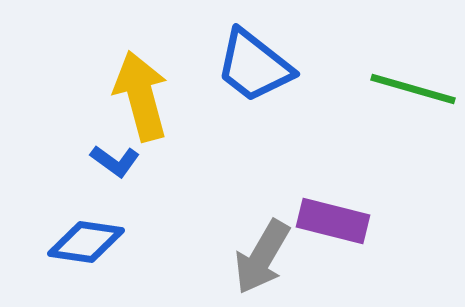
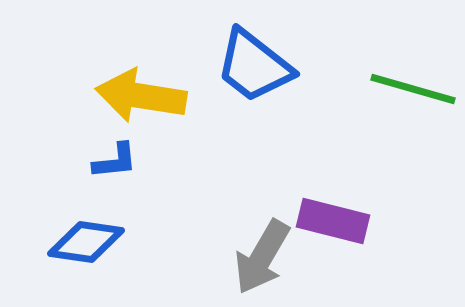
yellow arrow: rotated 66 degrees counterclockwise
blue L-shape: rotated 42 degrees counterclockwise
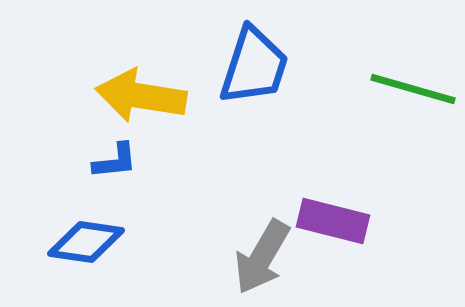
blue trapezoid: rotated 110 degrees counterclockwise
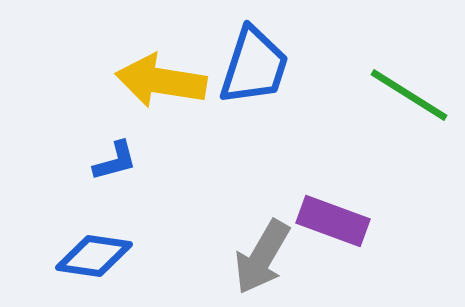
green line: moved 4 px left, 6 px down; rotated 16 degrees clockwise
yellow arrow: moved 20 px right, 15 px up
blue L-shape: rotated 9 degrees counterclockwise
purple rectangle: rotated 6 degrees clockwise
blue diamond: moved 8 px right, 14 px down
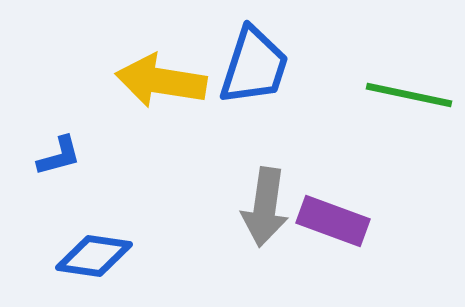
green line: rotated 20 degrees counterclockwise
blue L-shape: moved 56 px left, 5 px up
gray arrow: moved 3 px right, 50 px up; rotated 22 degrees counterclockwise
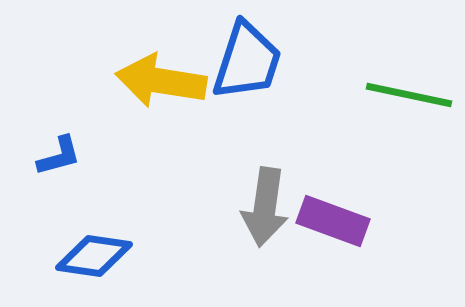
blue trapezoid: moved 7 px left, 5 px up
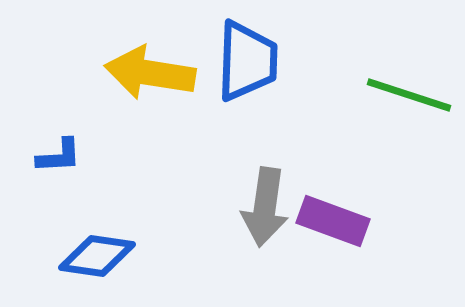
blue trapezoid: rotated 16 degrees counterclockwise
yellow arrow: moved 11 px left, 8 px up
green line: rotated 6 degrees clockwise
blue L-shape: rotated 12 degrees clockwise
blue diamond: moved 3 px right
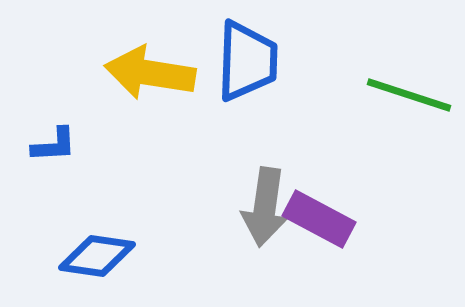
blue L-shape: moved 5 px left, 11 px up
purple rectangle: moved 14 px left, 2 px up; rotated 8 degrees clockwise
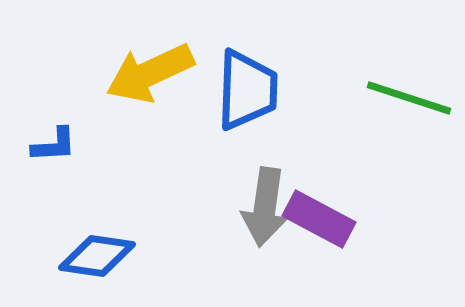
blue trapezoid: moved 29 px down
yellow arrow: rotated 34 degrees counterclockwise
green line: moved 3 px down
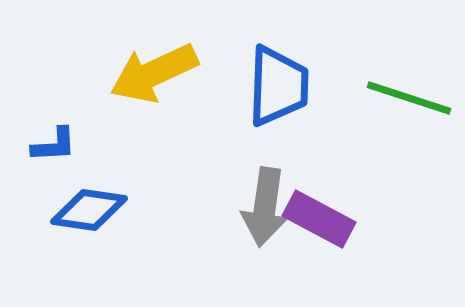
yellow arrow: moved 4 px right
blue trapezoid: moved 31 px right, 4 px up
blue diamond: moved 8 px left, 46 px up
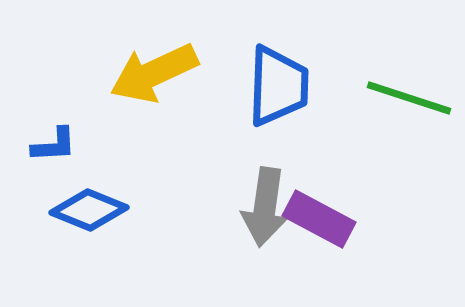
blue diamond: rotated 14 degrees clockwise
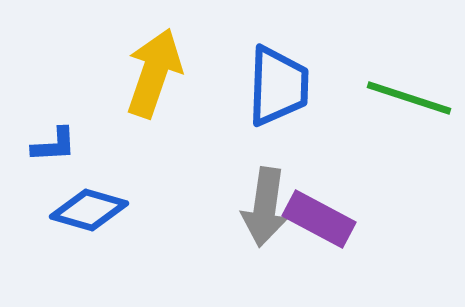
yellow arrow: rotated 134 degrees clockwise
blue diamond: rotated 6 degrees counterclockwise
